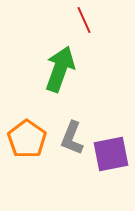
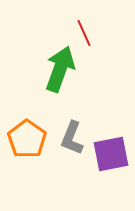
red line: moved 13 px down
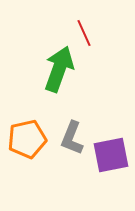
green arrow: moved 1 px left
orange pentagon: rotated 24 degrees clockwise
purple square: moved 1 px down
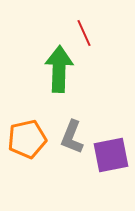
green arrow: rotated 18 degrees counterclockwise
gray L-shape: moved 1 px up
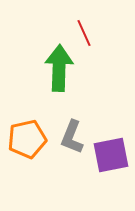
green arrow: moved 1 px up
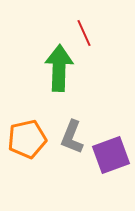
purple square: rotated 9 degrees counterclockwise
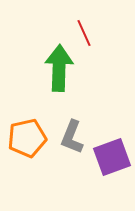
orange pentagon: moved 1 px up
purple square: moved 1 px right, 2 px down
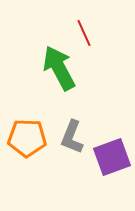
green arrow: rotated 30 degrees counterclockwise
orange pentagon: rotated 15 degrees clockwise
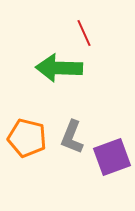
green arrow: rotated 60 degrees counterclockwise
orange pentagon: rotated 12 degrees clockwise
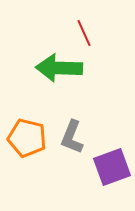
purple square: moved 10 px down
